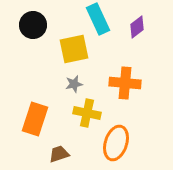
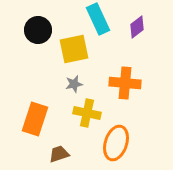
black circle: moved 5 px right, 5 px down
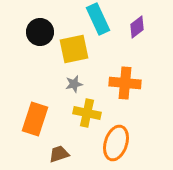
black circle: moved 2 px right, 2 px down
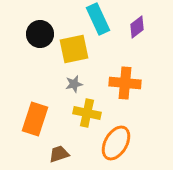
black circle: moved 2 px down
orange ellipse: rotated 12 degrees clockwise
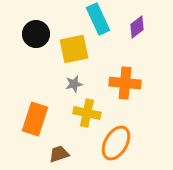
black circle: moved 4 px left
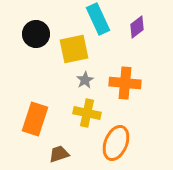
gray star: moved 11 px right, 4 px up; rotated 18 degrees counterclockwise
orange ellipse: rotated 8 degrees counterclockwise
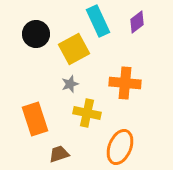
cyan rectangle: moved 2 px down
purple diamond: moved 5 px up
yellow square: rotated 16 degrees counterclockwise
gray star: moved 15 px left, 4 px down; rotated 12 degrees clockwise
orange rectangle: rotated 36 degrees counterclockwise
orange ellipse: moved 4 px right, 4 px down
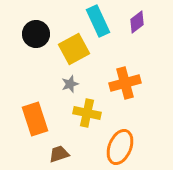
orange cross: rotated 20 degrees counterclockwise
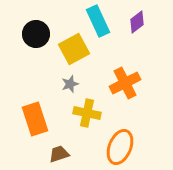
orange cross: rotated 12 degrees counterclockwise
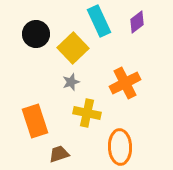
cyan rectangle: moved 1 px right
yellow square: moved 1 px left, 1 px up; rotated 16 degrees counterclockwise
gray star: moved 1 px right, 2 px up
orange rectangle: moved 2 px down
orange ellipse: rotated 24 degrees counterclockwise
